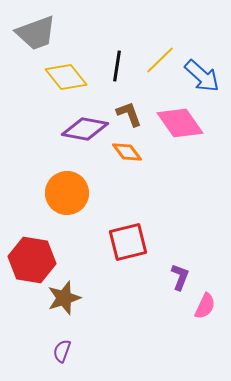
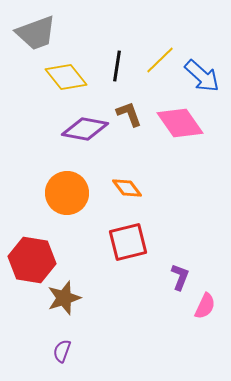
orange diamond: moved 36 px down
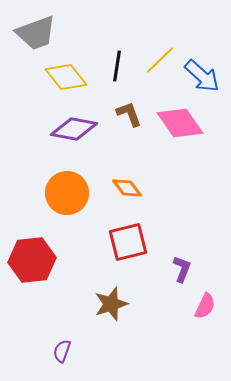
purple diamond: moved 11 px left
red hexagon: rotated 15 degrees counterclockwise
purple L-shape: moved 2 px right, 8 px up
brown star: moved 47 px right, 6 px down
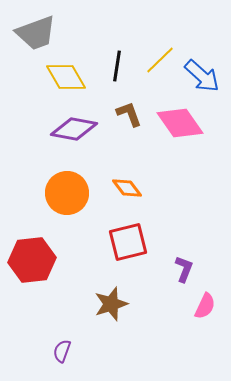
yellow diamond: rotated 9 degrees clockwise
purple L-shape: moved 2 px right
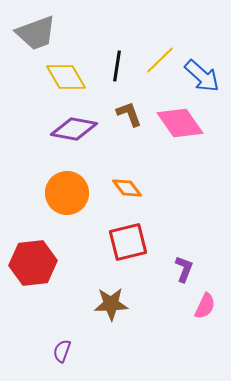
red hexagon: moved 1 px right, 3 px down
brown star: rotated 16 degrees clockwise
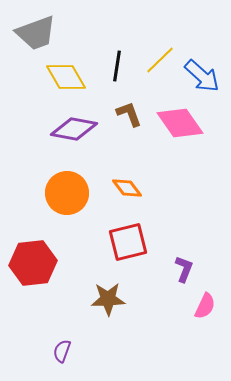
brown star: moved 3 px left, 5 px up
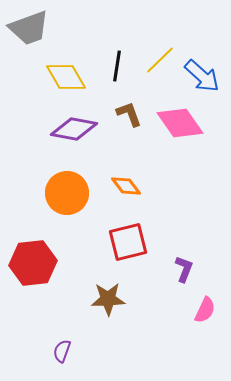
gray trapezoid: moved 7 px left, 5 px up
orange diamond: moved 1 px left, 2 px up
pink semicircle: moved 4 px down
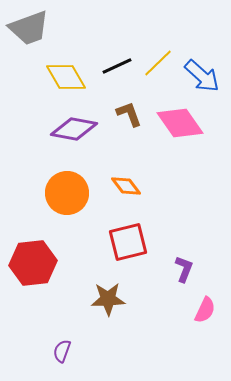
yellow line: moved 2 px left, 3 px down
black line: rotated 56 degrees clockwise
